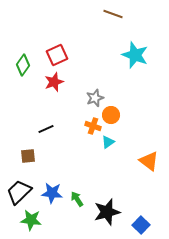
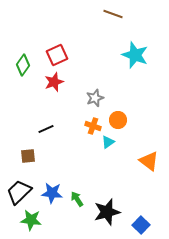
orange circle: moved 7 px right, 5 px down
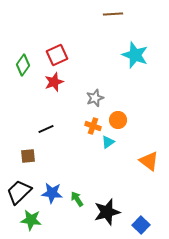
brown line: rotated 24 degrees counterclockwise
